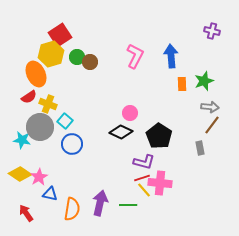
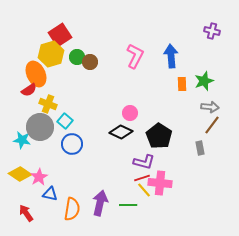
red semicircle: moved 7 px up
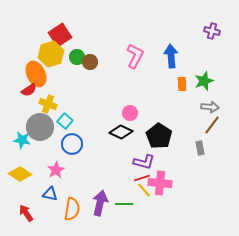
pink star: moved 17 px right, 7 px up
green line: moved 4 px left, 1 px up
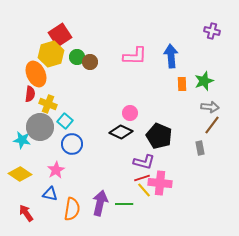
pink L-shape: rotated 65 degrees clockwise
red semicircle: moved 1 px right, 4 px down; rotated 49 degrees counterclockwise
black pentagon: rotated 10 degrees counterclockwise
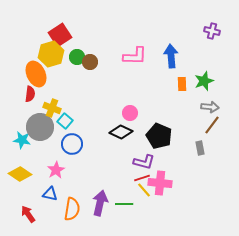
yellow cross: moved 4 px right, 4 px down
red arrow: moved 2 px right, 1 px down
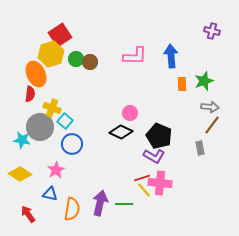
green circle: moved 1 px left, 2 px down
purple L-shape: moved 10 px right, 6 px up; rotated 15 degrees clockwise
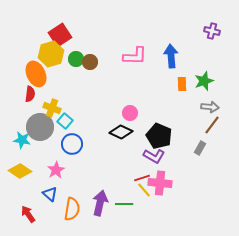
gray rectangle: rotated 40 degrees clockwise
yellow diamond: moved 3 px up
blue triangle: rotated 28 degrees clockwise
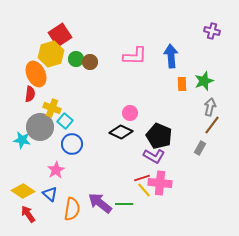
gray arrow: rotated 84 degrees counterclockwise
yellow diamond: moved 3 px right, 20 px down
purple arrow: rotated 65 degrees counterclockwise
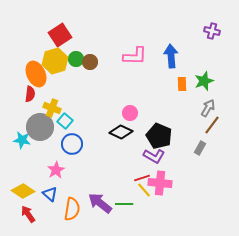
yellow hexagon: moved 4 px right, 7 px down
gray arrow: moved 2 px left, 1 px down; rotated 18 degrees clockwise
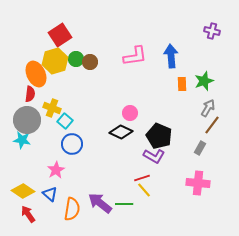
pink L-shape: rotated 10 degrees counterclockwise
gray circle: moved 13 px left, 7 px up
pink cross: moved 38 px right
